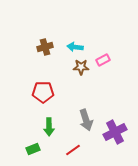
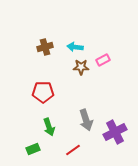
green arrow: rotated 18 degrees counterclockwise
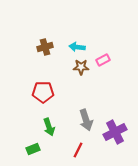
cyan arrow: moved 2 px right
red line: moved 5 px right; rotated 28 degrees counterclockwise
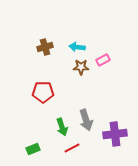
green arrow: moved 13 px right
purple cross: moved 2 px down; rotated 20 degrees clockwise
red line: moved 6 px left, 2 px up; rotated 35 degrees clockwise
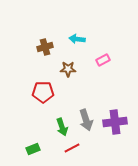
cyan arrow: moved 8 px up
brown star: moved 13 px left, 2 px down
purple cross: moved 12 px up
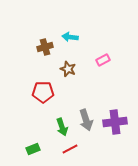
cyan arrow: moved 7 px left, 2 px up
brown star: rotated 21 degrees clockwise
red line: moved 2 px left, 1 px down
